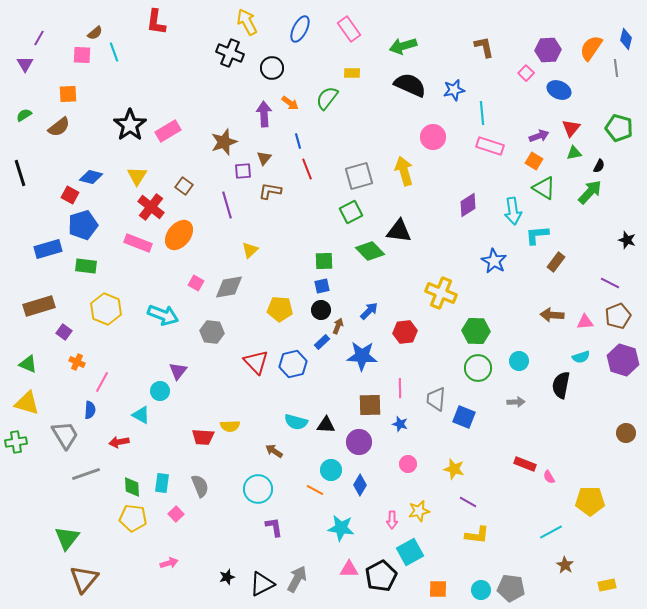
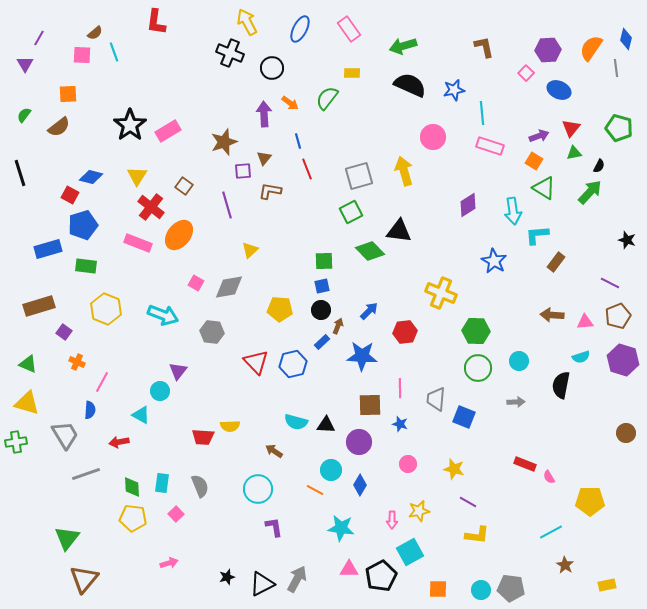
green semicircle at (24, 115): rotated 21 degrees counterclockwise
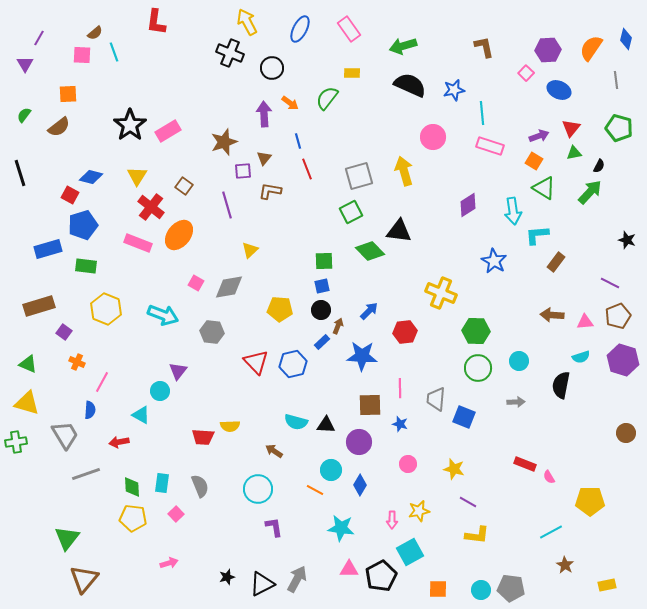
gray line at (616, 68): moved 12 px down
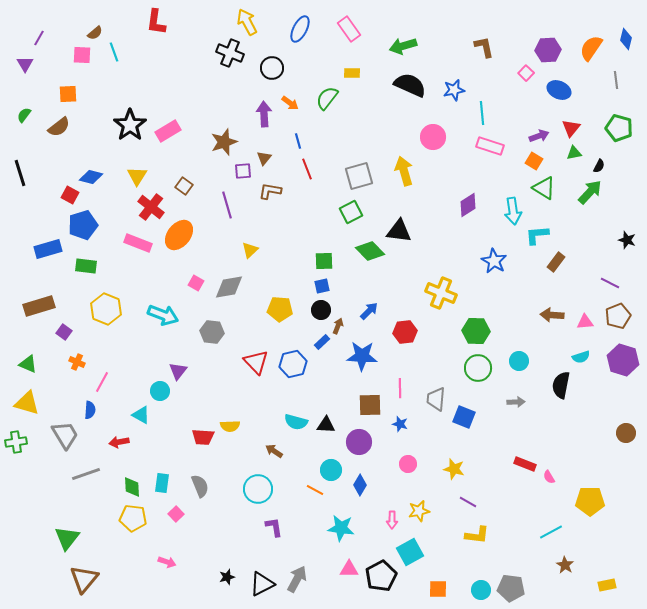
pink arrow at (169, 563): moved 2 px left, 1 px up; rotated 36 degrees clockwise
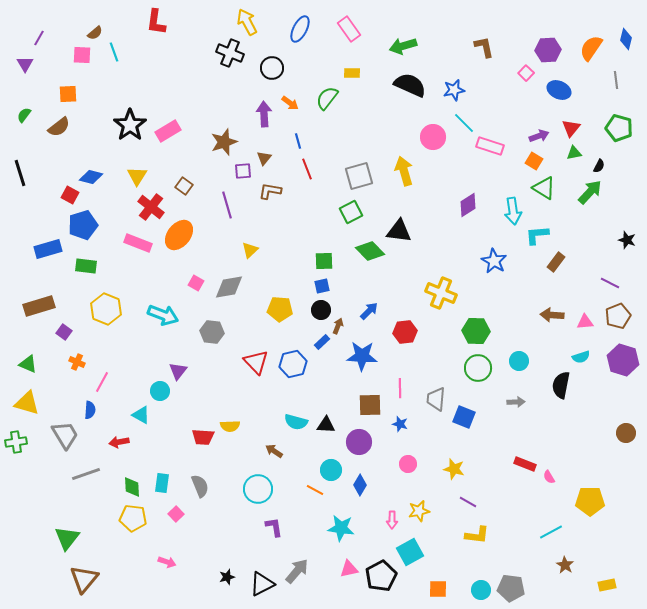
cyan line at (482, 113): moved 18 px left, 10 px down; rotated 40 degrees counterclockwise
pink triangle at (349, 569): rotated 12 degrees counterclockwise
gray arrow at (297, 579): moved 8 px up; rotated 12 degrees clockwise
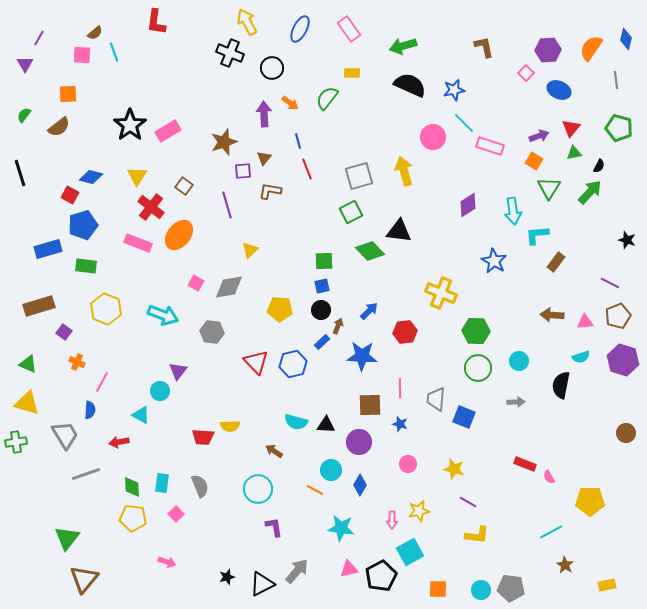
green triangle at (544, 188): moved 5 px right; rotated 30 degrees clockwise
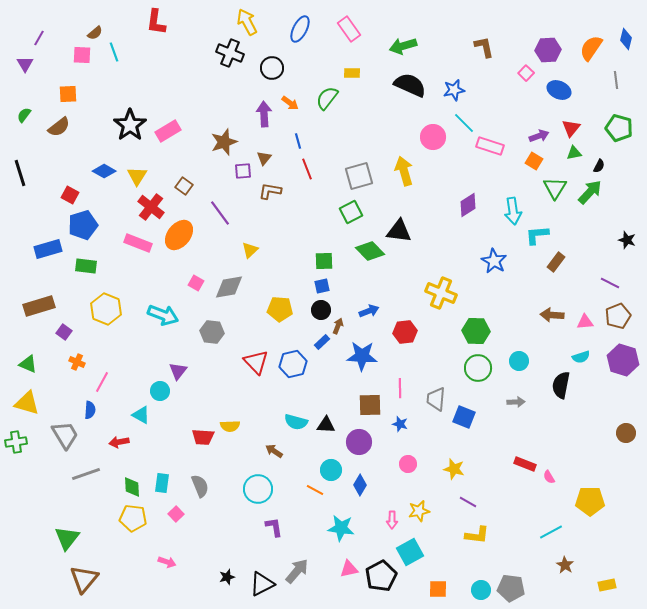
blue diamond at (91, 177): moved 13 px right, 6 px up; rotated 15 degrees clockwise
green triangle at (549, 188): moved 6 px right
purple line at (227, 205): moved 7 px left, 8 px down; rotated 20 degrees counterclockwise
blue arrow at (369, 311): rotated 24 degrees clockwise
